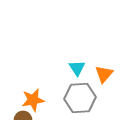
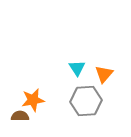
gray hexagon: moved 6 px right, 3 px down
brown semicircle: moved 3 px left
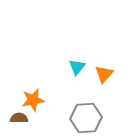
cyan triangle: moved 1 px up; rotated 12 degrees clockwise
gray hexagon: moved 17 px down
brown semicircle: moved 1 px left, 2 px down
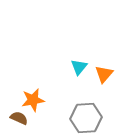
cyan triangle: moved 2 px right
brown semicircle: rotated 24 degrees clockwise
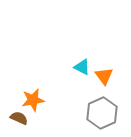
cyan triangle: moved 3 px right; rotated 42 degrees counterclockwise
orange triangle: moved 2 px down; rotated 18 degrees counterclockwise
gray hexagon: moved 16 px right, 5 px up; rotated 20 degrees counterclockwise
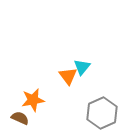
cyan triangle: rotated 42 degrees clockwise
orange triangle: moved 36 px left
brown semicircle: moved 1 px right
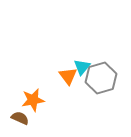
gray hexagon: moved 1 px left, 35 px up; rotated 8 degrees clockwise
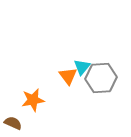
gray hexagon: rotated 12 degrees clockwise
brown semicircle: moved 7 px left, 5 px down
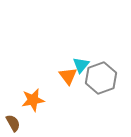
cyan triangle: moved 1 px left, 2 px up
gray hexagon: rotated 16 degrees counterclockwise
brown semicircle: rotated 36 degrees clockwise
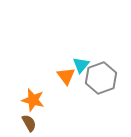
orange triangle: moved 2 px left
orange star: rotated 25 degrees clockwise
brown semicircle: moved 16 px right
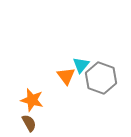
gray hexagon: rotated 20 degrees counterclockwise
orange star: moved 1 px left
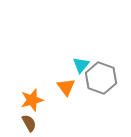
orange triangle: moved 11 px down
orange star: rotated 30 degrees counterclockwise
